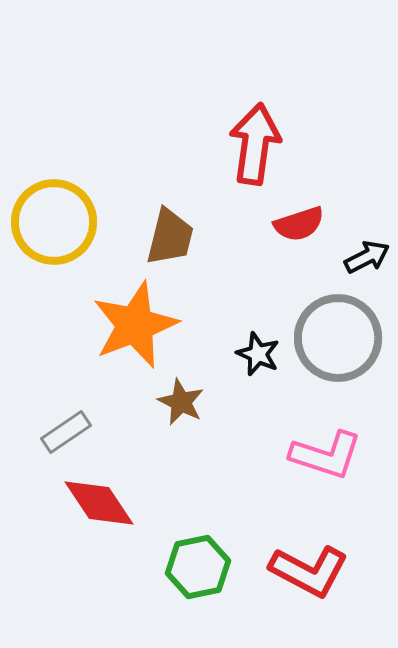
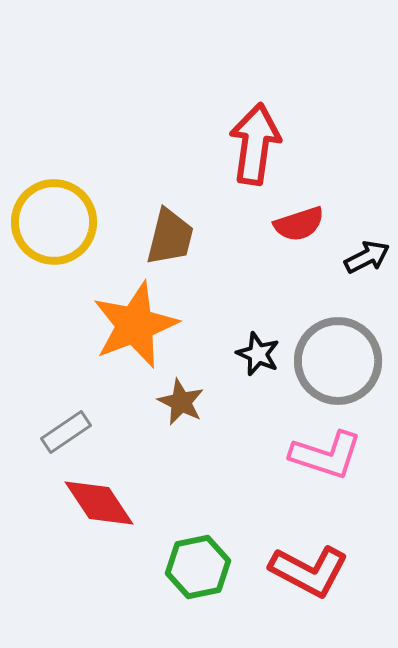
gray circle: moved 23 px down
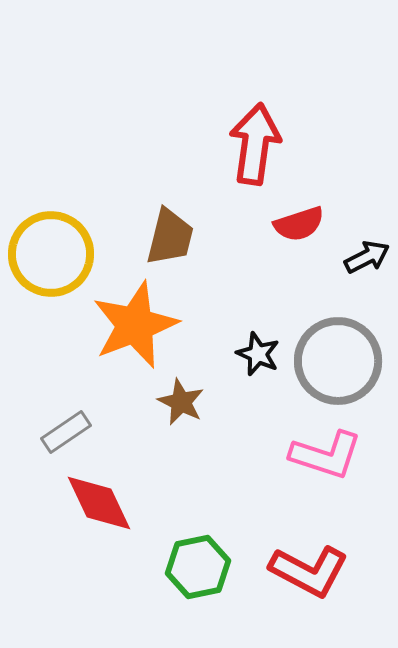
yellow circle: moved 3 px left, 32 px down
red diamond: rotated 8 degrees clockwise
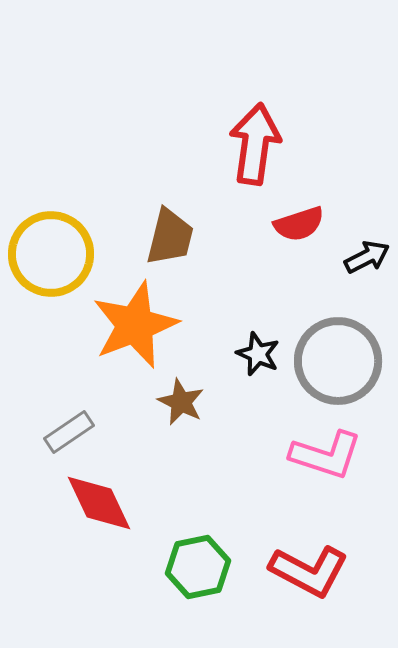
gray rectangle: moved 3 px right
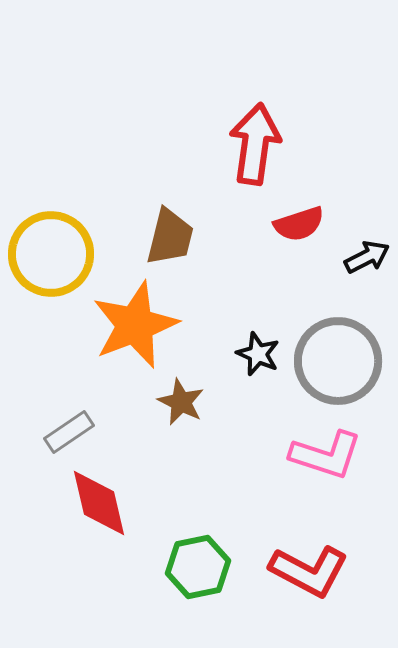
red diamond: rotated 12 degrees clockwise
